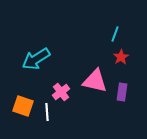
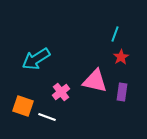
white line: moved 5 px down; rotated 66 degrees counterclockwise
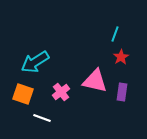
cyan arrow: moved 1 px left, 3 px down
orange square: moved 12 px up
white line: moved 5 px left, 1 px down
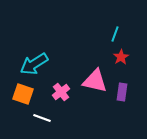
cyan arrow: moved 1 px left, 2 px down
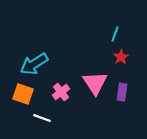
pink triangle: moved 2 px down; rotated 44 degrees clockwise
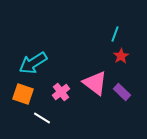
red star: moved 1 px up
cyan arrow: moved 1 px left, 1 px up
pink triangle: rotated 20 degrees counterclockwise
purple rectangle: rotated 54 degrees counterclockwise
white line: rotated 12 degrees clockwise
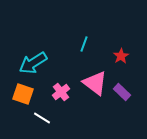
cyan line: moved 31 px left, 10 px down
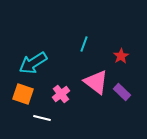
pink triangle: moved 1 px right, 1 px up
pink cross: moved 2 px down
white line: rotated 18 degrees counterclockwise
